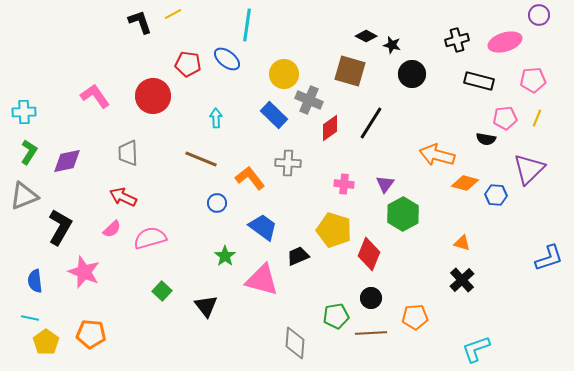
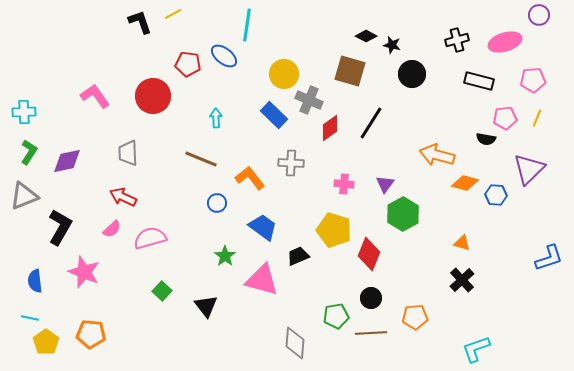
blue ellipse at (227, 59): moved 3 px left, 3 px up
gray cross at (288, 163): moved 3 px right
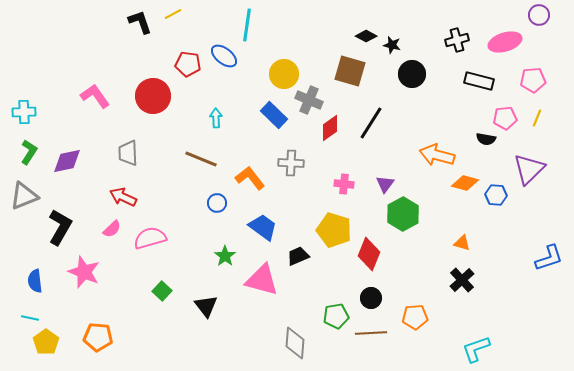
orange pentagon at (91, 334): moved 7 px right, 3 px down
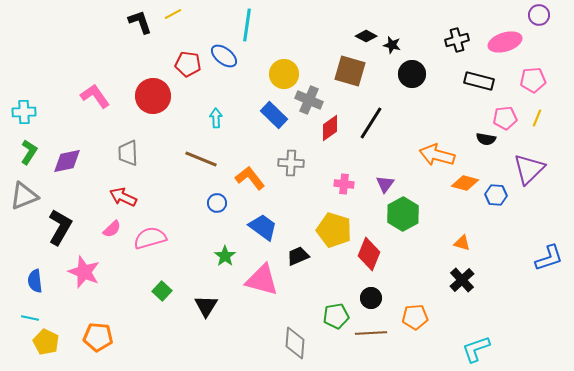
black triangle at (206, 306): rotated 10 degrees clockwise
yellow pentagon at (46, 342): rotated 10 degrees counterclockwise
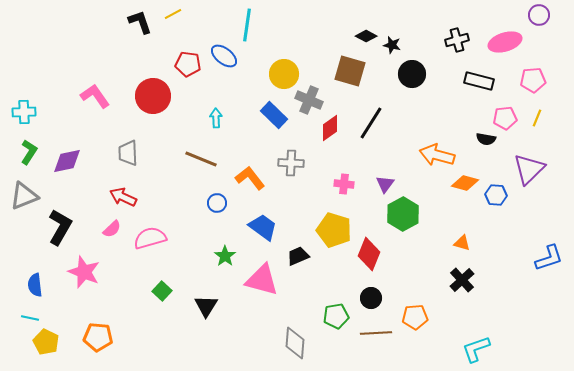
blue semicircle at (35, 281): moved 4 px down
brown line at (371, 333): moved 5 px right
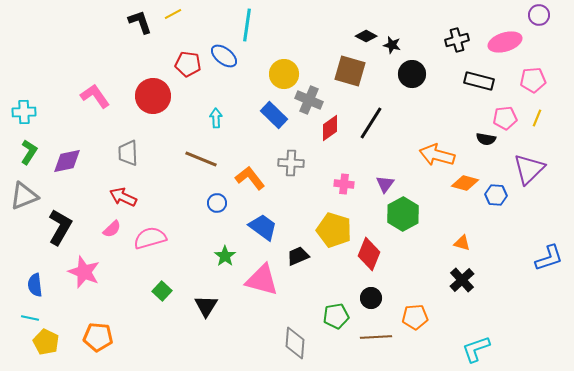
brown line at (376, 333): moved 4 px down
